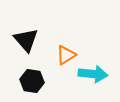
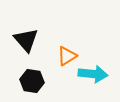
orange triangle: moved 1 px right, 1 px down
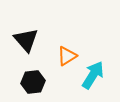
cyan arrow: moved 1 px down; rotated 64 degrees counterclockwise
black hexagon: moved 1 px right, 1 px down; rotated 15 degrees counterclockwise
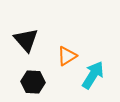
black hexagon: rotated 10 degrees clockwise
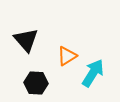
cyan arrow: moved 2 px up
black hexagon: moved 3 px right, 1 px down
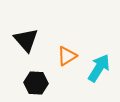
cyan arrow: moved 6 px right, 5 px up
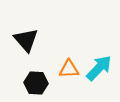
orange triangle: moved 2 px right, 13 px down; rotated 30 degrees clockwise
cyan arrow: rotated 12 degrees clockwise
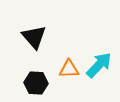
black triangle: moved 8 px right, 3 px up
cyan arrow: moved 3 px up
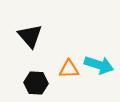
black triangle: moved 4 px left, 1 px up
cyan arrow: rotated 64 degrees clockwise
